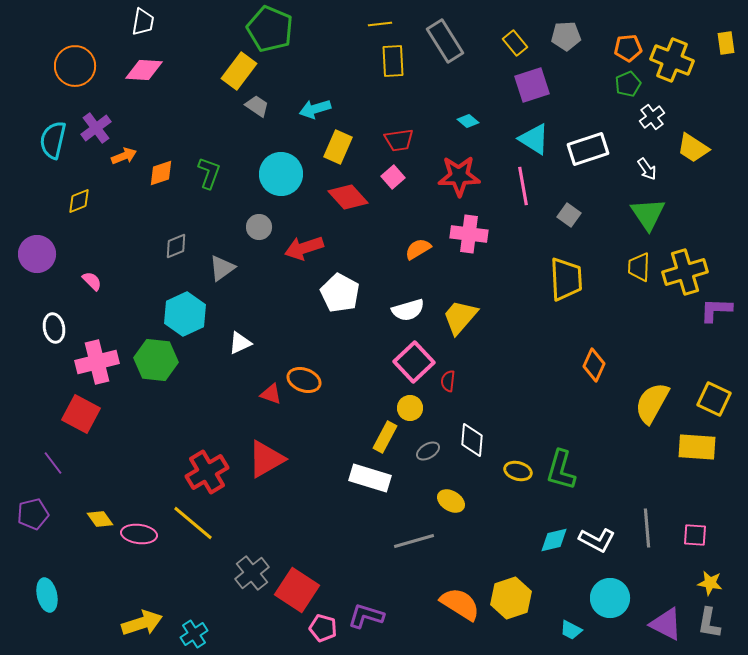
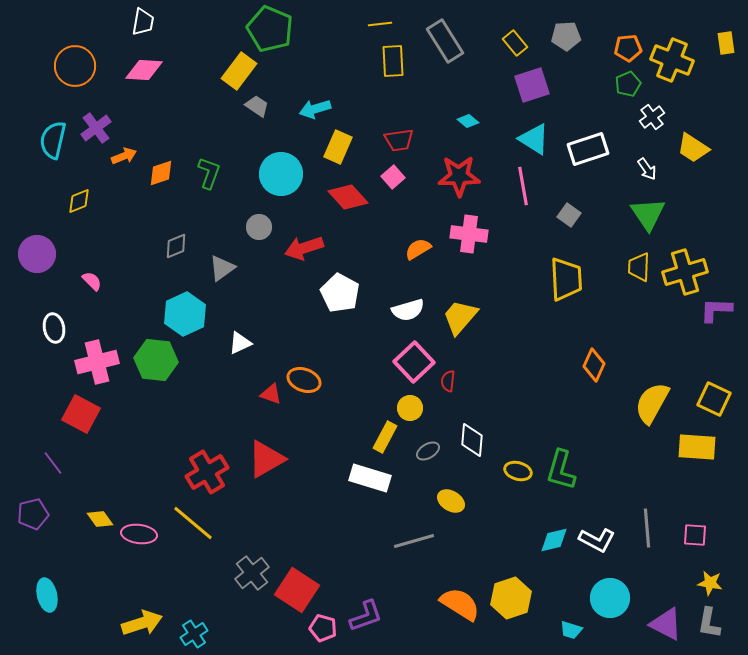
purple L-shape at (366, 616): rotated 144 degrees clockwise
cyan trapezoid at (571, 630): rotated 10 degrees counterclockwise
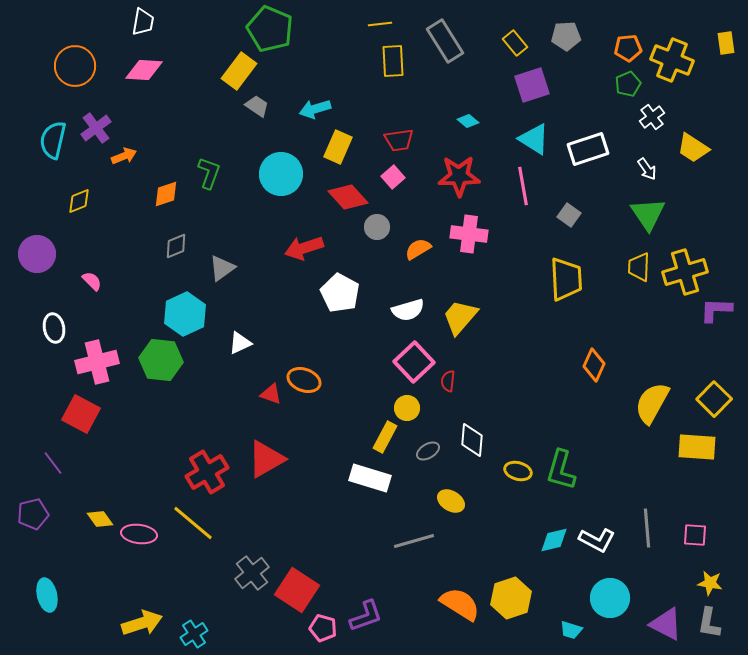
orange diamond at (161, 173): moved 5 px right, 21 px down
gray circle at (259, 227): moved 118 px right
green hexagon at (156, 360): moved 5 px right
yellow square at (714, 399): rotated 20 degrees clockwise
yellow circle at (410, 408): moved 3 px left
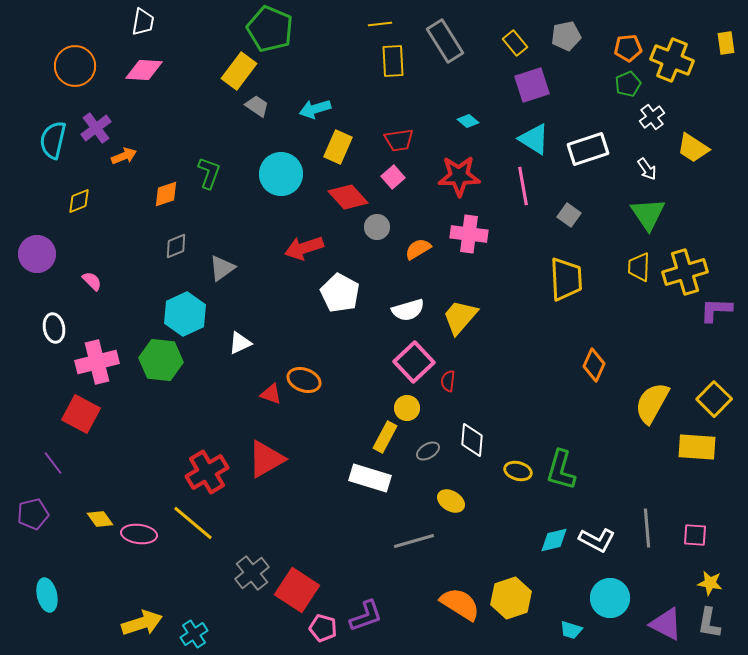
gray pentagon at (566, 36): rotated 8 degrees counterclockwise
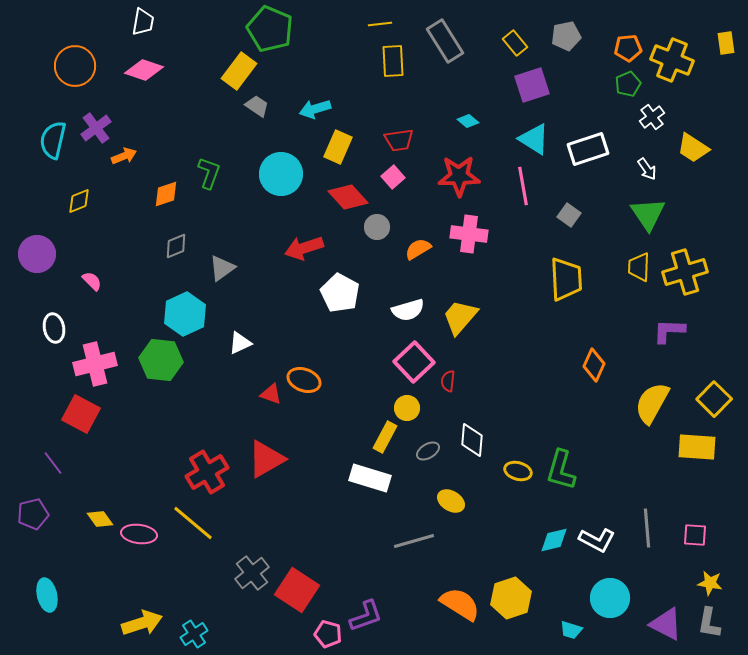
pink diamond at (144, 70): rotated 15 degrees clockwise
purple L-shape at (716, 310): moved 47 px left, 21 px down
pink cross at (97, 362): moved 2 px left, 2 px down
pink pentagon at (323, 628): moved 5 px right, 6 px down
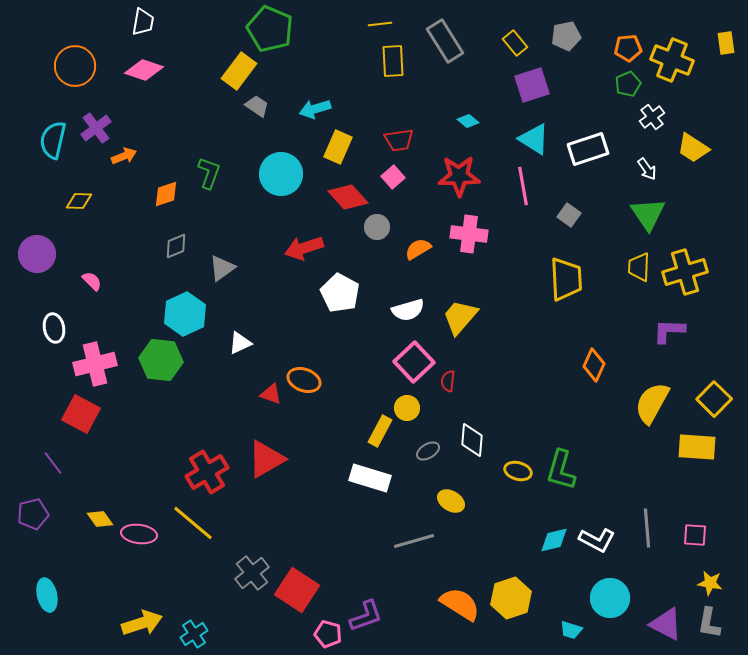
yellow diamond at (79, 201): rotated 24 degrees clockwise
yellow rectangle at (385, 437): moved 5 px left, 6 px up
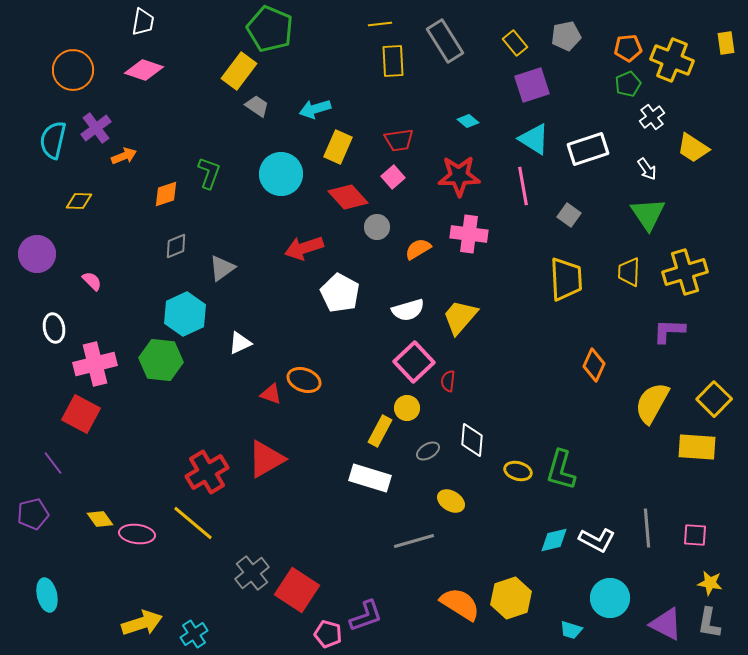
orange circle at (75, 66): moved 2 px left, 4 px down
yellow trapezoid at (639, 267): moved 10 px left, 5 px down
pink ellipse at (139, 534): moved 2 px left
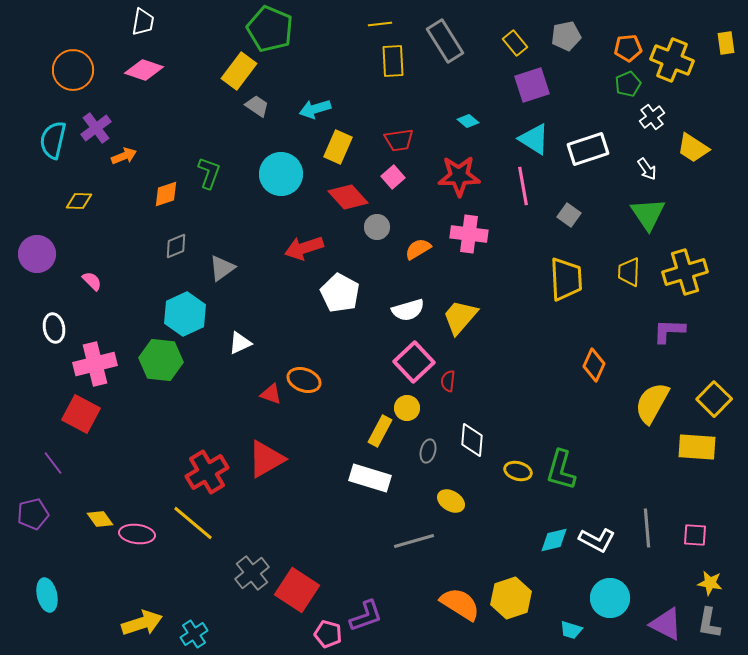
gray ellipse at (428, 451): rotated 45 degrees counterclockwise
